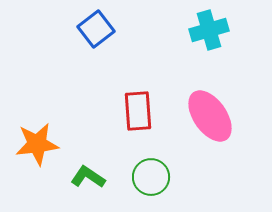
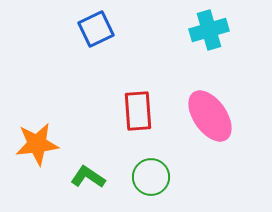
blue square: rotated 12 degrees clockwise
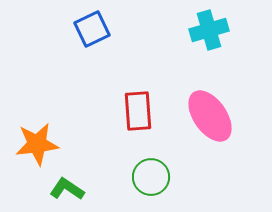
blue square: moved 4 px left
green L-shape: moved 21 px left, 12 px down
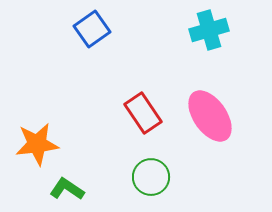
blue square: rotated 9 degrees counterclockwise
red rectangle: moved 5 px right, 2 px down; rotated 30 degrees counterclockwise
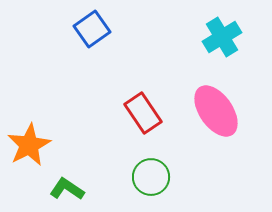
cyan cross: moved 13 px right, 7 px down; rotated 15 degrees counterclockwise
pink ellipse: moved 6 px right, 5 px up
orange star: moved 8 px left, 1 px down; rotated 21 degrees counterclockwise
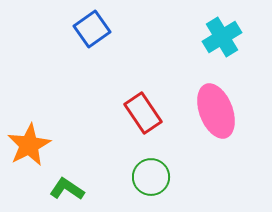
pink ellipse: rotated 14 degrees clockwise
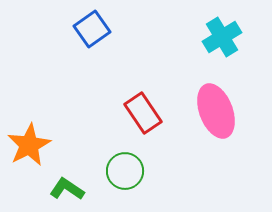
green circle: moved 26 px left, 6 px up
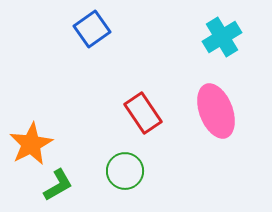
orange star: moved 2 px right, 1 px up
green L-shape: moved 9 px left, 4 px up; rotated 116 degrees clockwise
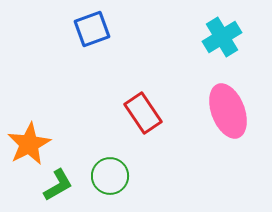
blue square: rotated 15 degrees clockwise
pink ellipse: moved 12 px right
orange star: moved 2 px left
green circle: moved 15 px left, 5 px down
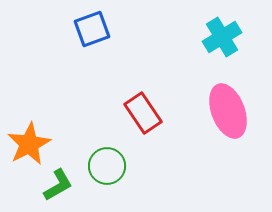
green circle: moved 3 px left, 10 px up
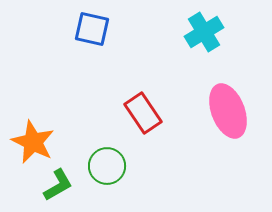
blue square: rotated 33 degrees clockwise
cyan cross: moved 18 px left, 5 px up
orange star: moved 4 px right, 2 px up; rotated 18 degrees counterclockwise
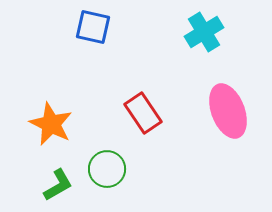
blue square: moved 1 px right, 2 px up
orange star: moved 18 px right, 18 px up
green circle: moved 3 px down
